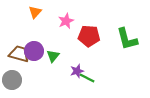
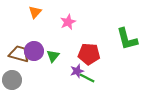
pink star: moved 2 px right, 1 px down
red pentagon: moved 18 px down
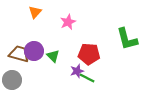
green triangle: rotated 24 degrees counterclockwise
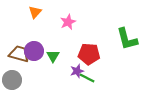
green triangle: rotated 16 degrees clockwise
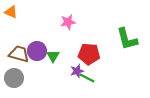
orange triangle: moved 24 px left; rotated 48 degrees counterclockwise
pink star: rotated 14 degrees clockwise
purple circle: moved 3 px right
gray circle: moved 2 px right, 2 px up
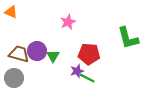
pink star: rotated 14 degrees counterclockwise
green L-shape: moved 1 px right, 1 px up
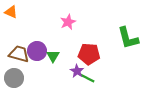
purple star: rotated 24 degrees counterclockwise
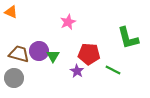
purple circle: moved 2 px right
green line: moved 26 px right, 8 px up
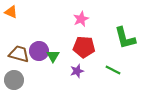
pink star: moved 13 px right, 3 px up
green L-shape: moved 3 px left
red pentagon: moved 5 px left, 7 px up
purple star: rotated 24 degrees clockwise
gray circle: moved 2 px down
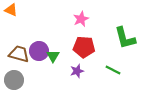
orange triangle: moved 2 px up
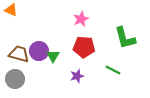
purple star: moved 5 px down
gray circle: moved 1 px right, 1 px up
